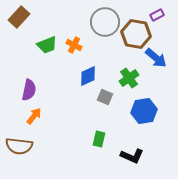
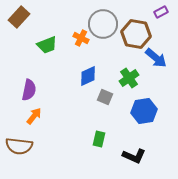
purple rectangle: moved 4 px right, 3 px up
gray circle: moved 2 px left, 2 px down
orange cross: moved 7 px right, 7 px up
black L-shape: moved 2 px right
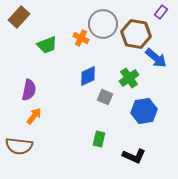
purple rectangle: rotated 24 degrees counterclockwise
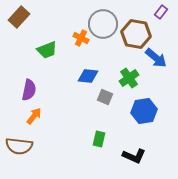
green trapezoid: moved 5 px down
blue diamond: rotated 30 degrees clockwise
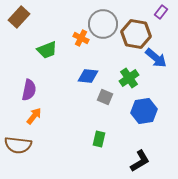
brown semicircle: moved 1 px left, 1 px up
black L-shape: moved 6 px right, 5 px down; rotated 55 degrees counterclockwise
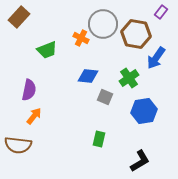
blue arrow: rotated 85 degrees clockwise
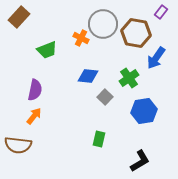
brown hexagon: moved 1 px up
purple semicircle: moved 6 px right
gray square: rotated 21 degrees clockwise
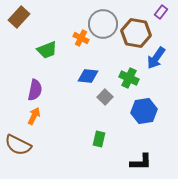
green cross: rotated 30 degrees counterclockwise
orange arrow: rotated 12 degrees counterclockwise
brown semicircle: rotated 20 degrees clockwise
black L-shape: moved 1 px right, 1 px down; rotated 30 degrees clockwise
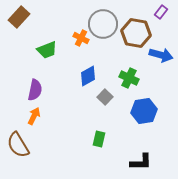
blue arrow: moved 5 px right, 3 px up; rotated 110 degrees counterclockwise
blue diamond: rotated 35 degrees counterclockwise
brown semicircle: rotated 32 degrees clockwise
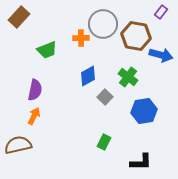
brown hexagon: moved 3 px down
orange cross: rotated 28 degrees counterclockwise
green cross: moved 1 px left, 1 px up; rotated 12 degrees clockwise
green rectangle: moved 5 px right, 3 px down; rotated 14 degrees clockwise
brown semicircle: rotated 108 degrees clockwise
